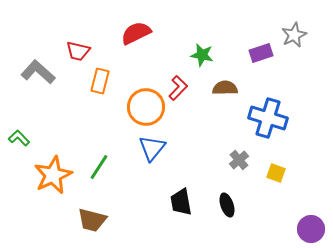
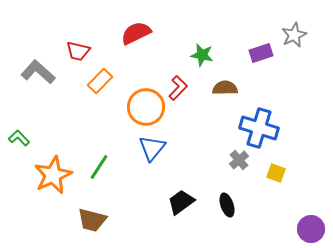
orange rectangle: rotated 30 degrees clockwise
blue cross: moved 9 px left, 10 px down
black trapezoid: rotated 64 degrees clockwise
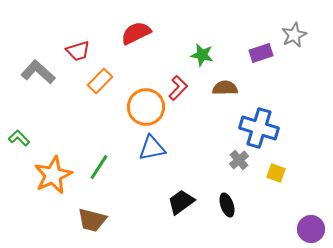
red trapezoid: rotated 30 degrees counterclockwise
blue triangle: rotated 40 degrees clockwise
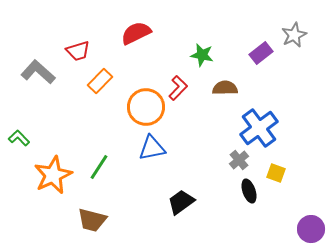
purple rectangle: rotated 20 degrees counterclockwise
blue cross: rotated 36 degrees clockwise
black ellipse: moved 22 px right, 14 px up
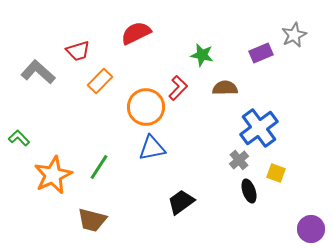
purple rectangle: rotated 15 degrees clockwise
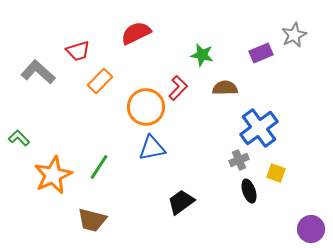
gray cross: rotated 18 degrees clockwise
